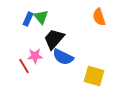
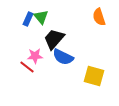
red line: moved 3 px right, 1 px down; rotated 21 degrees counterclockwise
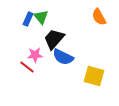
orange semicircle: rotated 12 degrees counterclockwise
pink star: moved 1 px up
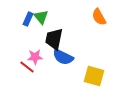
black trapezoid: rotated 30 degrees counterclockwise
pink star: moved 2 px down
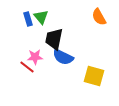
blue rectangle: rotated 40 degrees counterclockwise
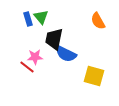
orange semicircle: moved 1 px left, 4 px down
blue semicircle: moved 3 px right, 3 px up
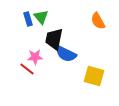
red line: moved 2 px down
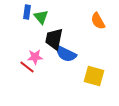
blue rectangle: moved 1 px left, 7 px up; rotated 24 degrees clockwise
red line: moved 2 px up
